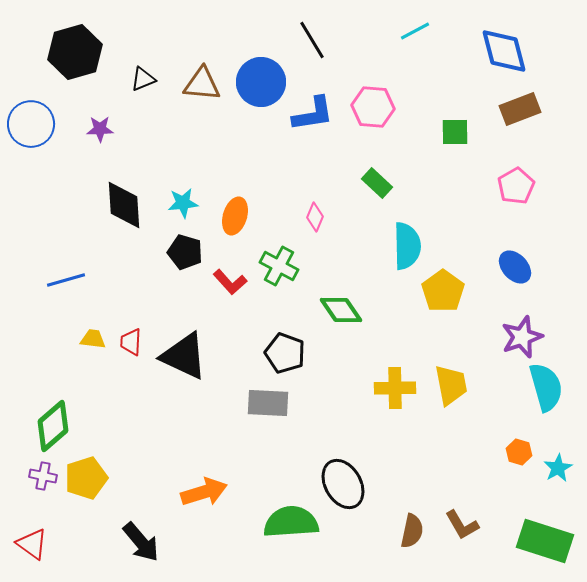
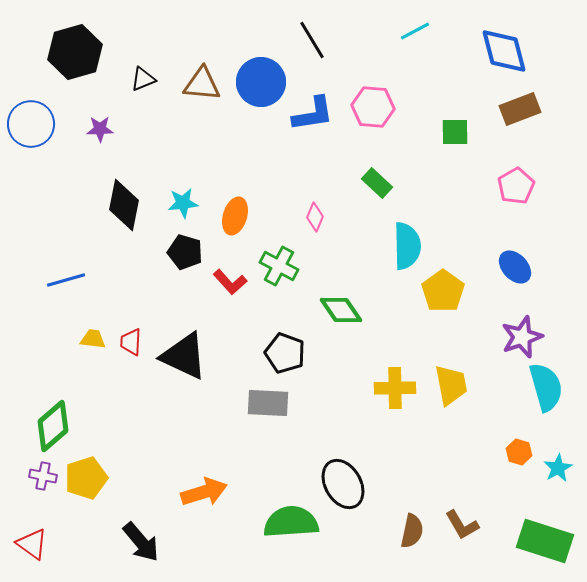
black diamond at (124, 205): rotated 15 degrees clockwise
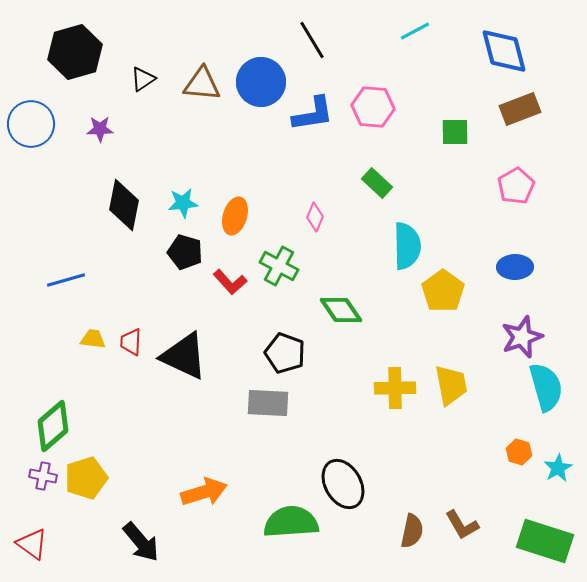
black triangle at (143, 79): rotated 12 degrees counterclockwise
blue ellipse at (515, 267): rotated 48 degrees counterclockwise
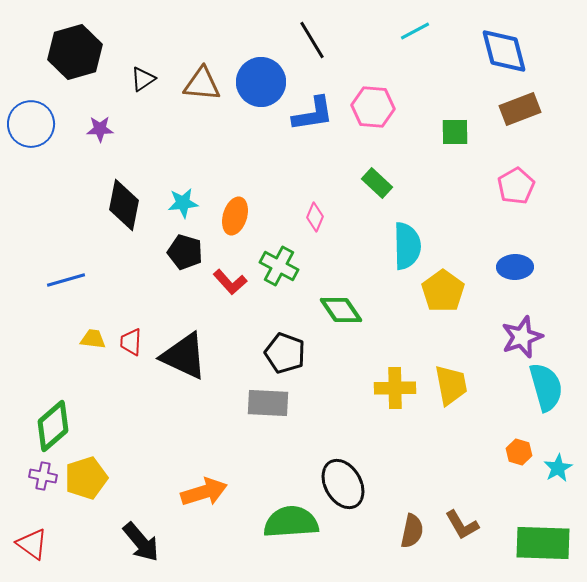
green rectangle at (545, 541): moved 2 px left, 2 px down; rotated 16 degrees counterclockwise
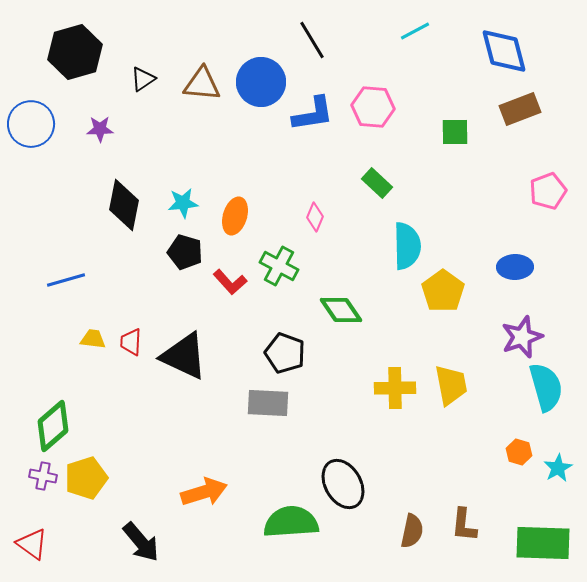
pink pentagon at (516, 186): moved 32 px right, 5 px down; rotated 9 degrees clockwise
brown L-shape at (462, 525): moved 2 px right; rotated 36 degrees clockwise
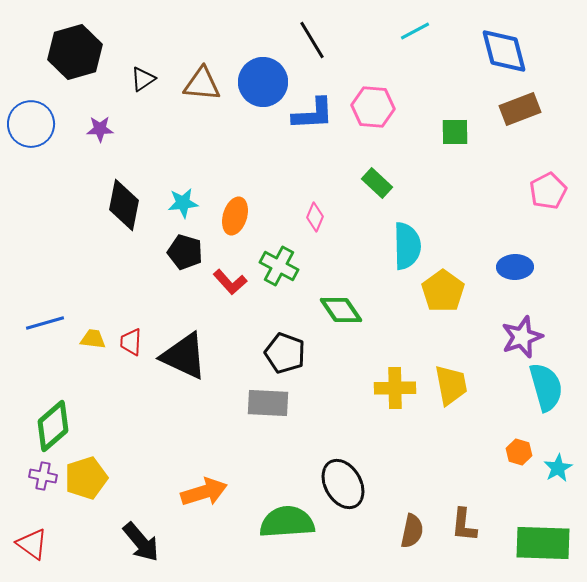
blue circle at (261, 82): moved 2 px right
blue L-shape at (313, 114): rotated 6 degrees clockwise
pink pentagon at (548, 191): rotated 6 degrees counterclockwise
blue line at (66, 280): moved 21 px left, 43 px down
green semicircle at (291, 522): moved 4 px left
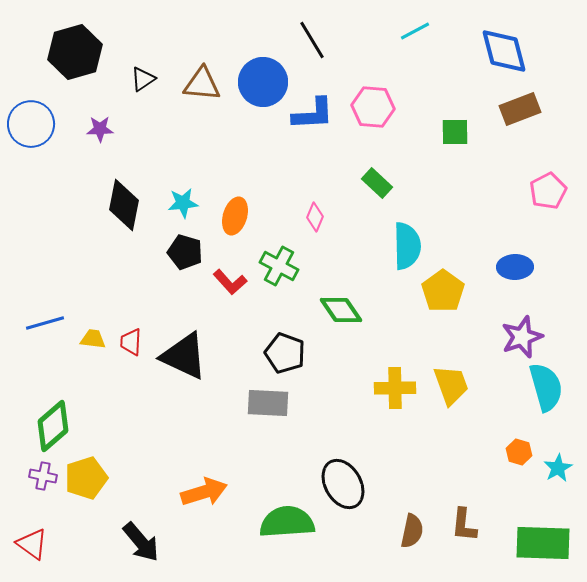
yellow trapezoid at (451, 385): rotated 9 degrees counterclockwise
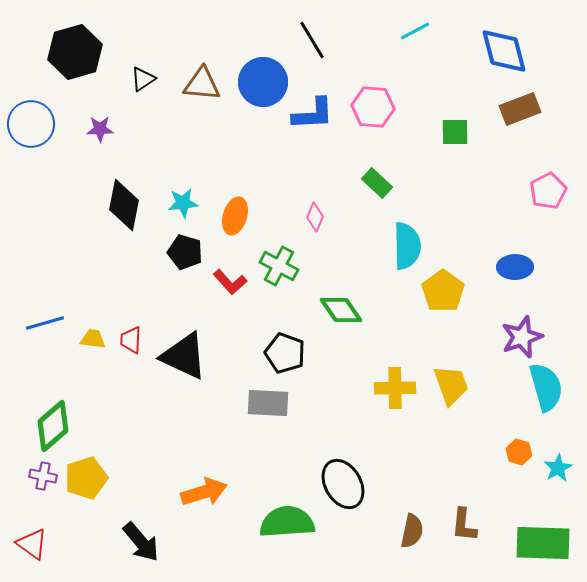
red trapezoid at (131, 342): moved 2 px up
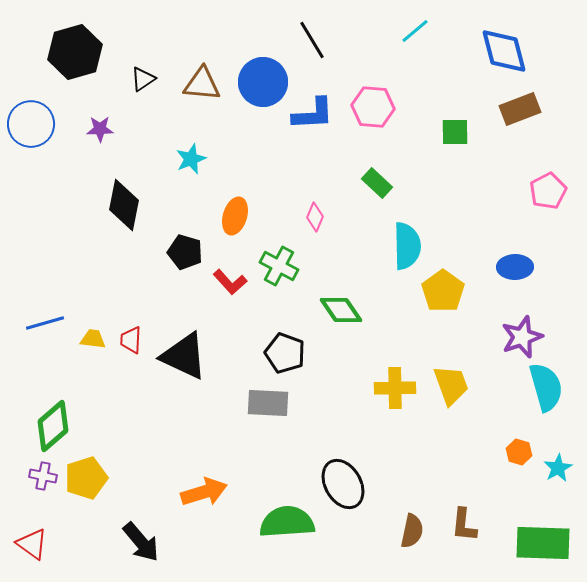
cyan line at (415, 31): rotated 12 degrees counterclockwise
cyan star at (183, 203): moved 8 px right, 44 px up; rotated 16 degrees counterclockwise
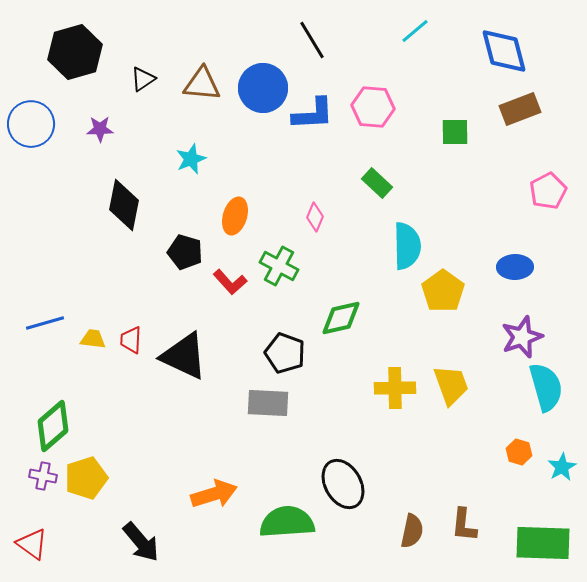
blue circle at (263, 82): moved 6 px down
green diamond at (341, 310): moved 8 px down; rotated 69 degrees counterclockwise
cyan star at (558, 468): moved 4 px right, 1 px up
orange arrow at (204, 492): moved 10 px right, 2 px down
